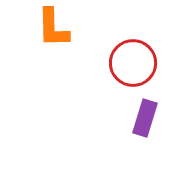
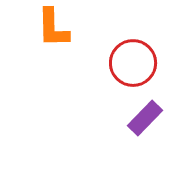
purple rectangle: rotated 27 degrees clockwise
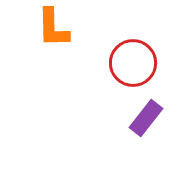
purple rectangle: moved 1 px right; rotated 6 degrees counterclockwise
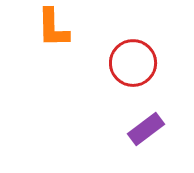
purple rectangle: moved 11 px down; rotated 15 degrees clockwise
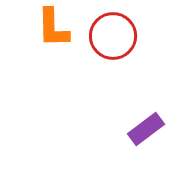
red circle: moved 20 px left, 27 px up
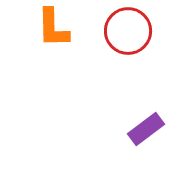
red circle: moved 15 px right, 5 px up
